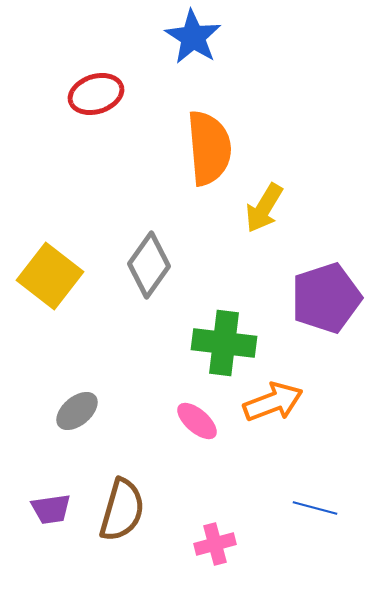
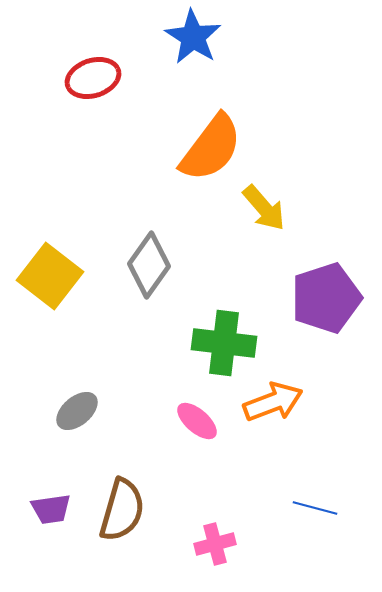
red ellipse: moved 3 px left, 16 px up
orange semicircle: moved 2 px right; rotated 42 degrees clockwise
yellow arrow: rotated 72 degrees counterclockwise
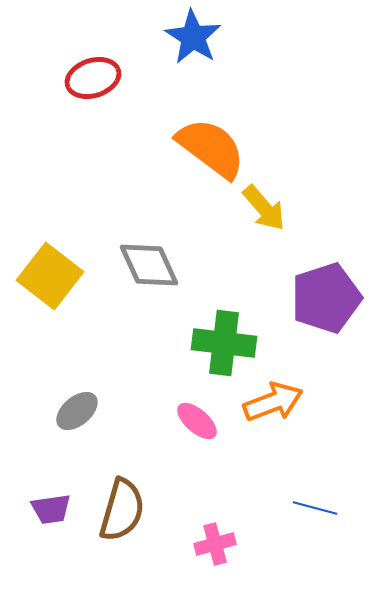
orange semicircle: rotated 90 degrees counterclockwise
gray diamond: rotated 60 degrees counterclockwise
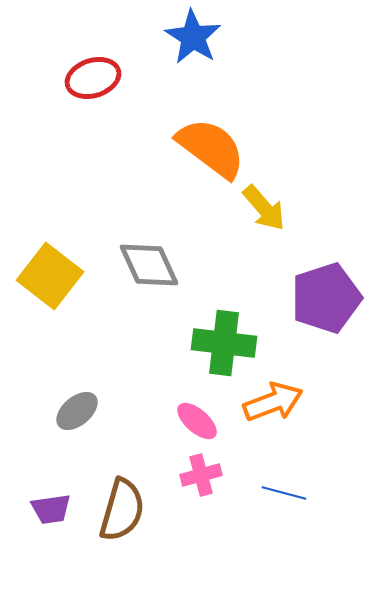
blue line: moved 31 px left, 15 px up
pink cross: moved 14 px left, 69 px up
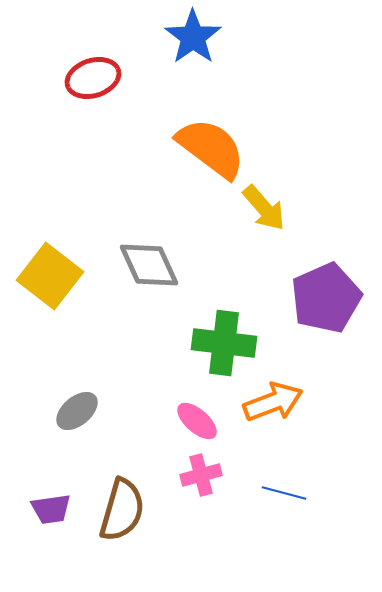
blue star: rotated 4 degrees clockwise
purple pentagon: rotated 6 degrees counterclockwise
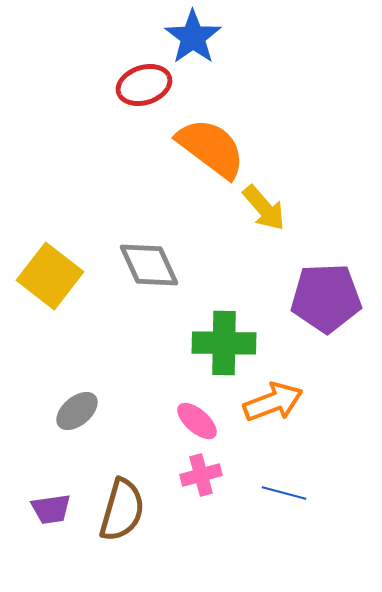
red ellipse: moved 51 px right, 7 px down
purple pentagon: rotated 22 degrees clockwise
green cross: rotated 6 degrees counterclockwise
